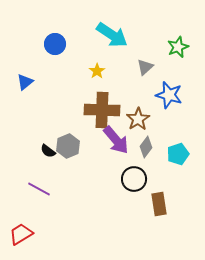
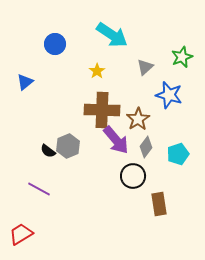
green star: moved 4 px right, 10 px down
black circle: moved 1 px left, 3 px up
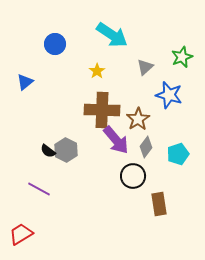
gray hexagon: moved 2 px left, 4 px down; rotated 10 degrees counterclockwise
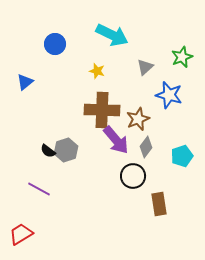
cyan arrow: rotated 8 degrees counterclockwise
yellow star: rotated 21 degrees counterclockwise
brown star: rotated 10 degrees clockwise
gray hexagon: rotated 15 degrees clockwise
cyan pentagon: moved 4 px right, 2 px down
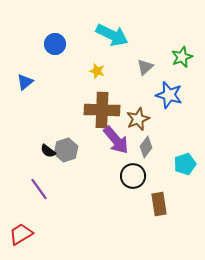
cyan pentagon: moved 3 px right, 8 px down
purple line: rotated 25 degrees clockwise
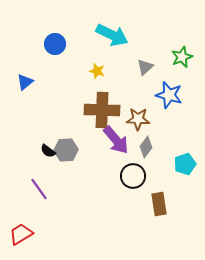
brown star: rotated 25 degrees clockwise
gray hexagon: rotated 15 degrees clockwise
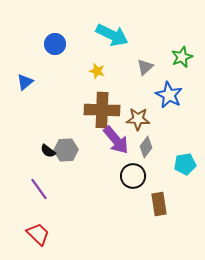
blue star: rotated 12 degrees clockwise
cyan pentagon: rotated 10 degrees clockwise
red trapezoid: moved 17 px right; rotated 75 degrees clockwise
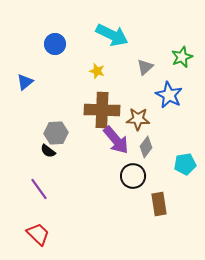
gray hexagon: moved 10 px left, 17 px up
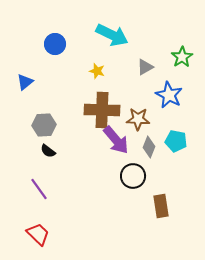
green star: rotated 10 degrees counterclockwise
gray triangle: rotated 12 degrees clockwise
gray hexagon: moved 12 px left, 8 px up
gray diamond: moved 3 px right; rotated 15 degrees counterclockwise
cyan pentagon: moved 9 px left, 23 px up; rotated 20 degrees clockwise
brown rectangle: moved 2 px right, 2 px down
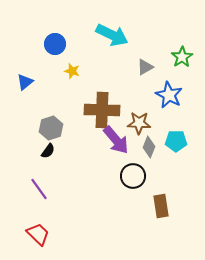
yellow star: moved 25 px left
brown star: moved 1 px right, 4 px down
gray hexagon: moved 7 px right, 3 px down; rotated 15 degrees counterclockwise
cyan pentagon: rotated 10 degrees counterclockwise
black semicircle: rotated 91 degrees counterclockwise
